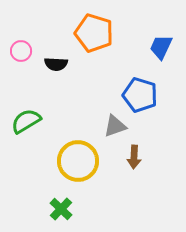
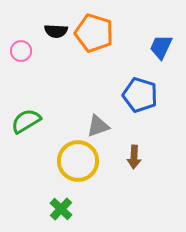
black semicircle: moved 33 px up
gray triangle: moved 17 px left
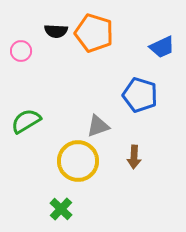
blue trapezoid: moved 1 px right; rotated 140 degrees counterclockwise
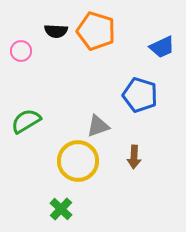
orange pentagon: moved 2 px right, 2 px up
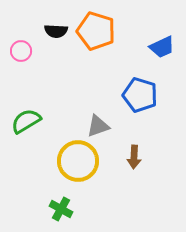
green cross: rotated 15 degrees counterclockwise
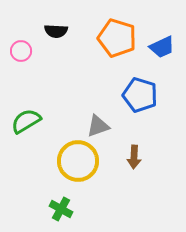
orange pentagon: moved 21 px right, 7 px down
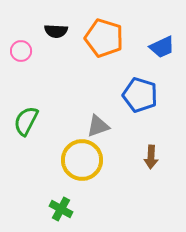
orange pentagon: moved 13 px left
green semicircle: rotated 32 degrees counterclockwise
brown arrow: moved 17 px right
yellow circle: moved 4 px right, 1 px up
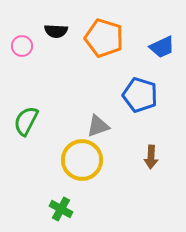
pink circle: moved 1 px right, 5 px up
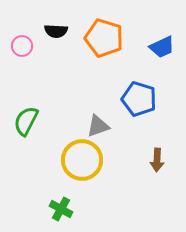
blue pentagon: moved 1 px left, 4 px down
brown arrow: moved 6 px right, 3 px down
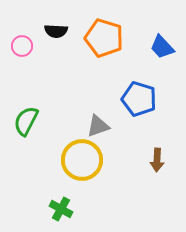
blue trapezoid: rotated 72 degrees clockwise
